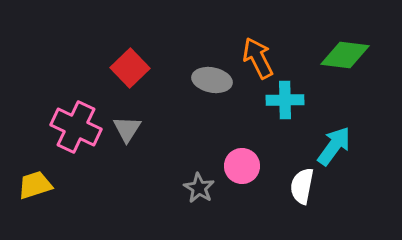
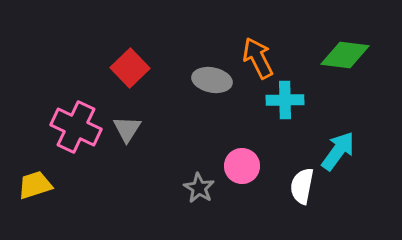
cyan arrow: moved 4 px right, 5 px down
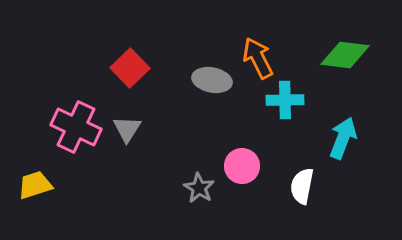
cyan arrow: moved 5 px right, 13 px up; rotated 15 degrees counterclockwise
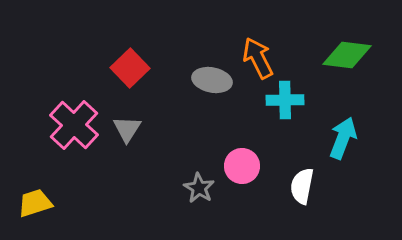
green diamond: moved 2 px right
pink cross: moved 2 px left, 2 px up; rotated 18 degrees clockwise
yellow trapezoid: moved 18 px down
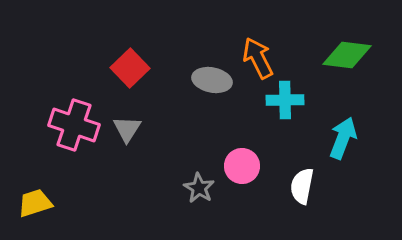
pink cross: rotated 24 degrees counterclockwise
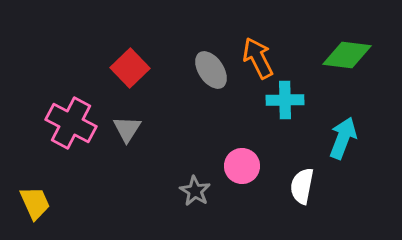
gray ellipse: moved 1 px left, 10 px up; rotated 45 degrees clockwise
pink cross: moved 3 px left, 2 px up; rotated 9 degrees clockwise
gray star: moved 4 px left, 3 px down
yellow trapezoid: rotated 84 degrees clockwise
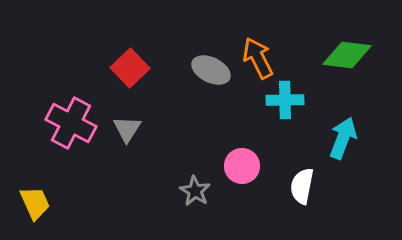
gray ellipse: rotated 30 degrees counterclockwise
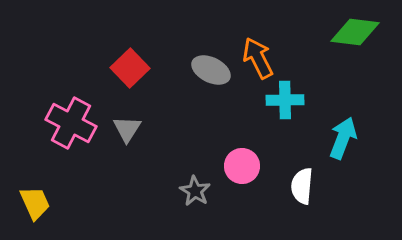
green diamond: moved 8 px right, 23 px up
white semicircle: rotated 6 degrees counterclockwise
